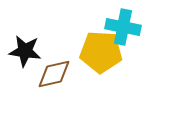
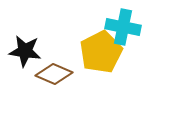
yellow pentagon: rotated 30 degrees counterclockwise
brown diamond: rotated 36 degrees clockwise
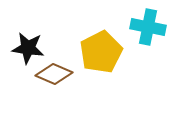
cyan cross: moved 25 px right
black star: moved 3 px right, 3 px up
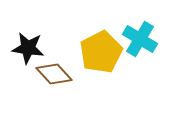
cyan cross: moved 8 px left, 12 px down; rotated 20 degrees clockwise
brown diamond: rotated 24 degrees clockwise
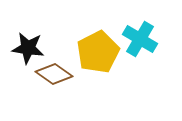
yellow pentagon: moved 3 px left
brown diamond: rotated 12 degrees counterclockwise
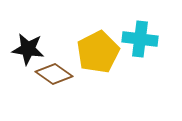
cyan cross: rotated 24 degrees counterclockwise
black star: moved 1 px down
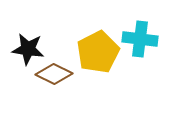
brown diamond: rotated 9 degrees counterclockwise
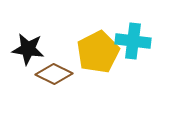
cyan cross: moved 7 px left, 2 px down
